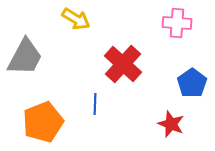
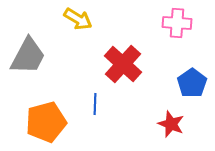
yellow arrow: moved 2 px right
gray trapezoid: moved 3 px right, 1 px up
orange pentagon: moved 3 px right; rotated 6 degrees clockwise
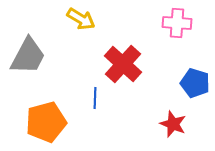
yellow arrow: moved 3 px right
blue pentagon: moved 3 px right; rotated 20 degrees counterclockwise
blue line: moved 6 px up
red star: moved 2 px right
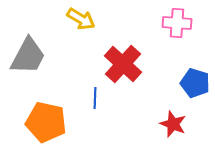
orange pentagon: rotated 27 degrees clockwise
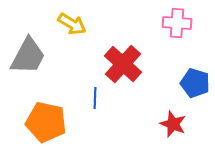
yellow arrow: moved 9 px left, 5 px down
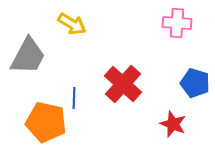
red cross: moved 20 px down
blue line: moved 21 px left
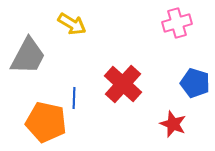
pink cross: rotated 20 degrees counterclockwise
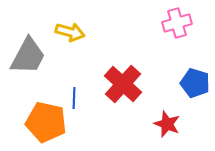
yellow arrow: moved 2 px left, 8 px down; rotated 16 degrees counterclockwise
red star: moved 6 px left
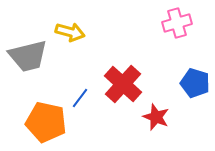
gray trapezoid: rotated 48 degrees clockwise
blue line: moved 6 px right; rotated 35 degrees clockwise
red star: moved 11 px left, 7 px up
